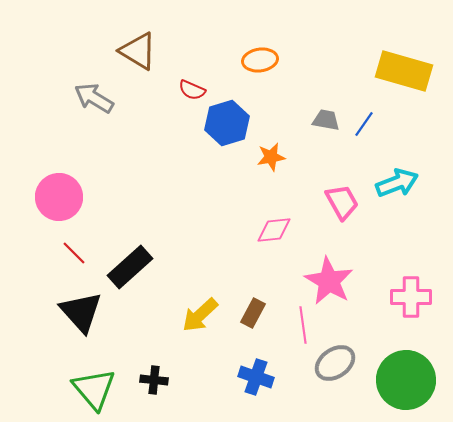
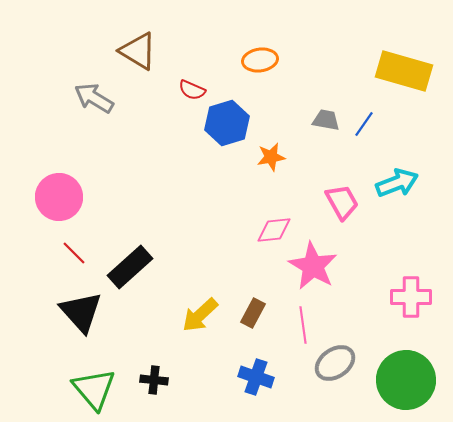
pink star: moved 16 px left, 15 px up
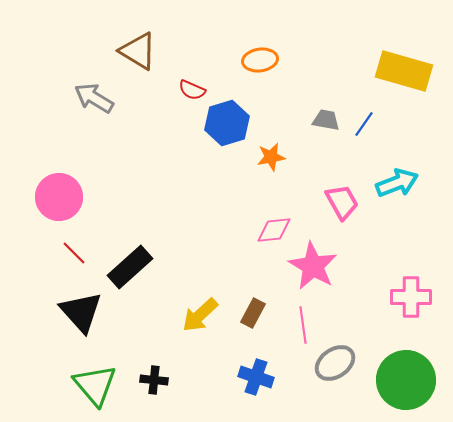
green triangle: moved 1 px right, 4 px up
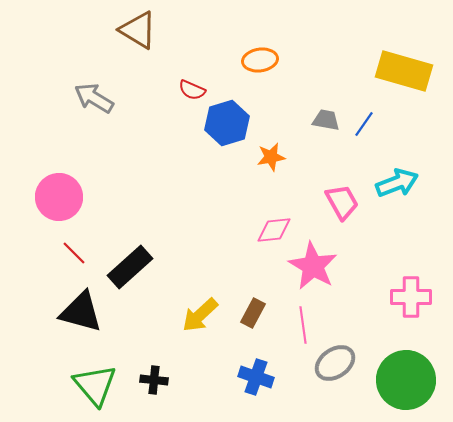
brown triangle: moved 21 px up
black triangle: rotated 33 degrees counterclockwise
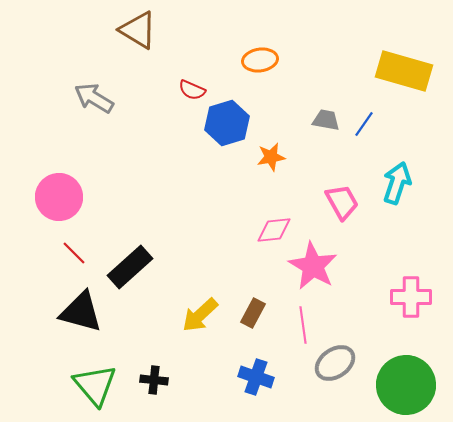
cyan arrow: rotated 51 degrees counterclockwise
green circle: moved 5 px down
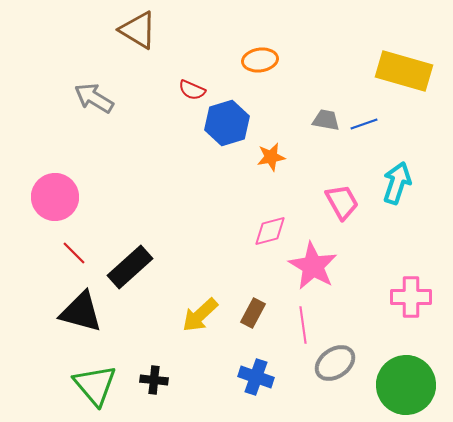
blue line: rotated 36 degrees clockwise
pink circle: moved 4 px left
pink diamond: moved 4 px left, 1 px down; rotated 9 degrees counterclockwise
